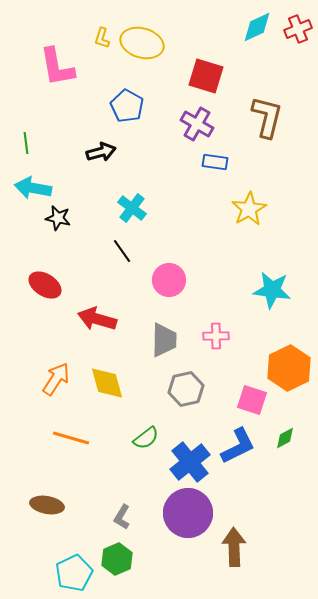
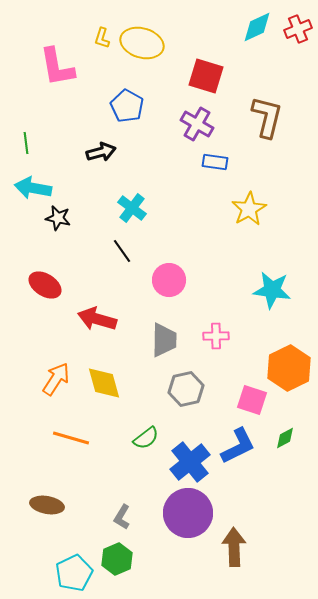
yellow diamond: moved 3 px left
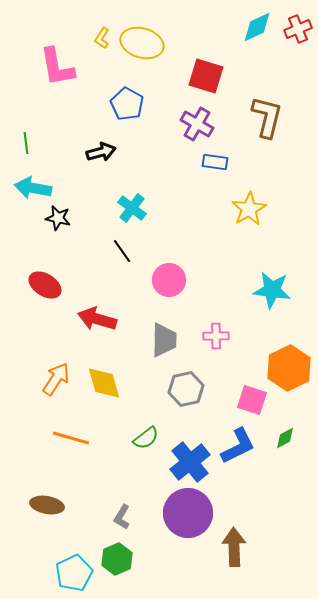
yellow L-shape: rotated 15 degrees clockwise
blue pentagon: moved 2 px up
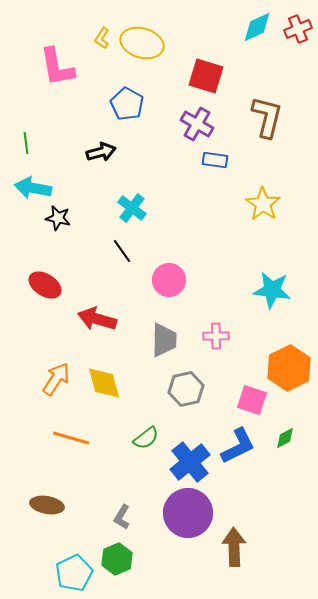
blue rectangle: moved 2 px up
yellow star: moved 14 px right, 5 px up; rotated 8 degrees counterclockwise
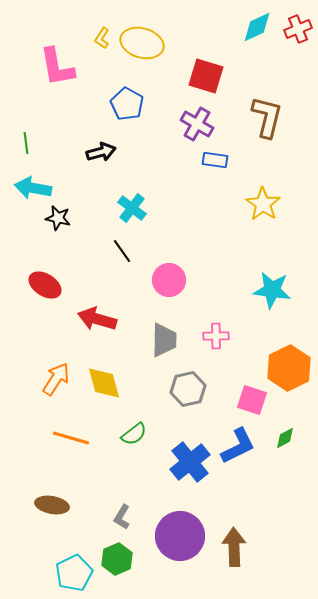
gray hexagon: moved 2 px right
green semicircle: moved 12 px left, 4 px up
brown ellipse: moved 5 px right
purple circle: moved 8 px left, 23 px down
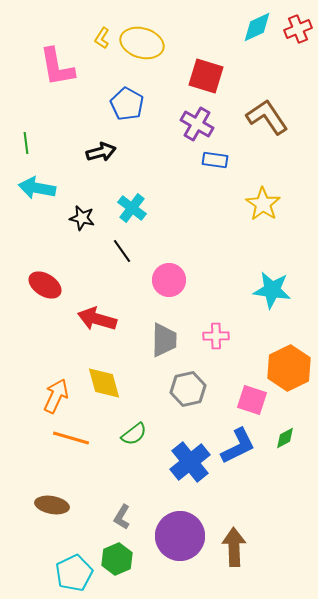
brown L-shape: rotated 48 degrees counterclockwise
cyan arrow: moved 4 px right
black star: moved 24 px right
orange arrow: moved 17 px down; rotated 8 degrees counterclockwise
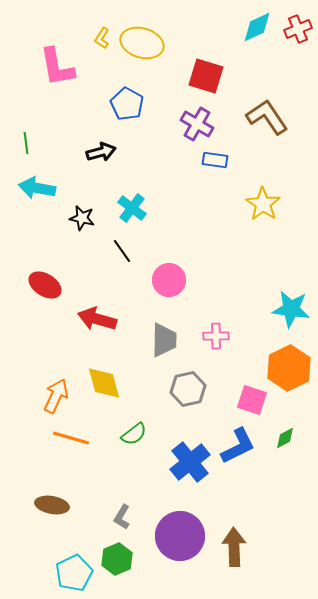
cyan star: moved 19 px right, 19 px down
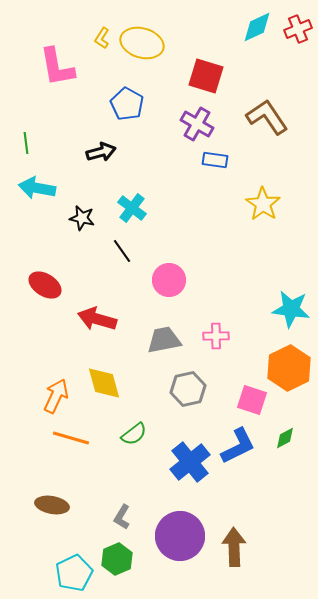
gray trapezoid: rotated 102 degrees counterclockwise
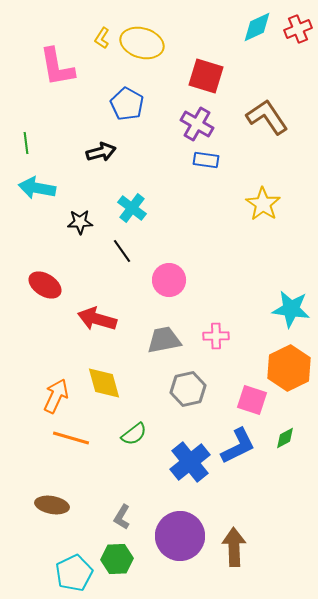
blue rectangle: moved 9 px left
black star: moved 2 px left, 4 px down; rotated 15 degrees counterclockwise
green hexagon: rotated 20 degrees clockwise
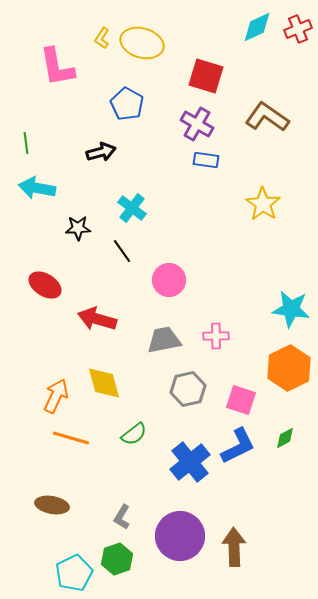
brown L-shape: rotated 21 degrees counterclockwise
black star: moved 2 px left, 6 px down
pink square: moved 11 px left
green hexagon: rotated 16 degrees counterclockwise
